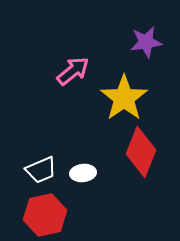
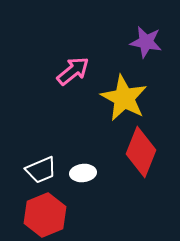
purple star: rotated 20 degrees clockwise
yellow star: rotated 9 degrees counterclockwise
red hexagon: rotated 9 degrees counterclockwise
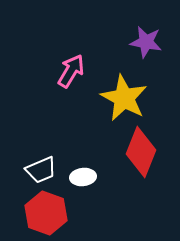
pink arrow: moved 2 px left; rotated 20 degrees counterclockwise
white ellipse: moved 4 px down
red hexagon: moved 1 px right, 2 px up; rotated 18 degrees counterclockwise
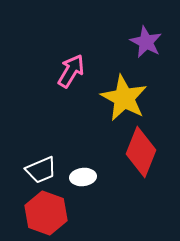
purple star: rotated 16 degrees clockwise
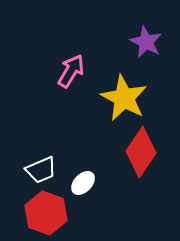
red diamond: rotated 12 degrees clockwise
white ellipse: moved 6 px down; rotated 40 degrees counterclockwise
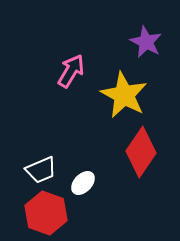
yellow star: moved 3 px up
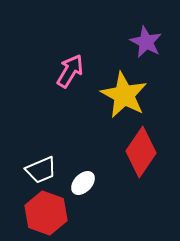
pink arrow: moved 1 px left
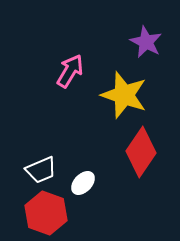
yellow star: rotated 9 degrees counterclockwise
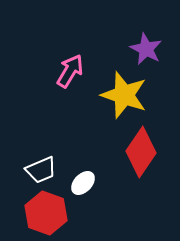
purple star: moved 7 px down
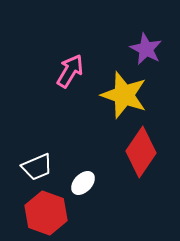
white trapezoid: moved 4 px left, 3 px up
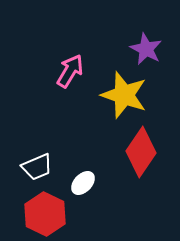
red hexagon: moved 1 px left, 1 px down; rotated 6 degrees clockwise
